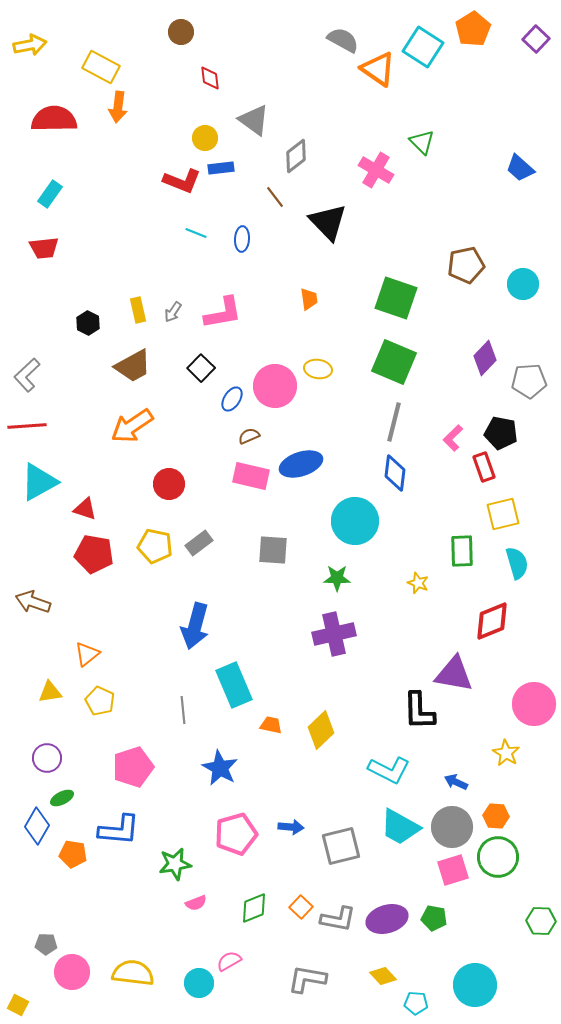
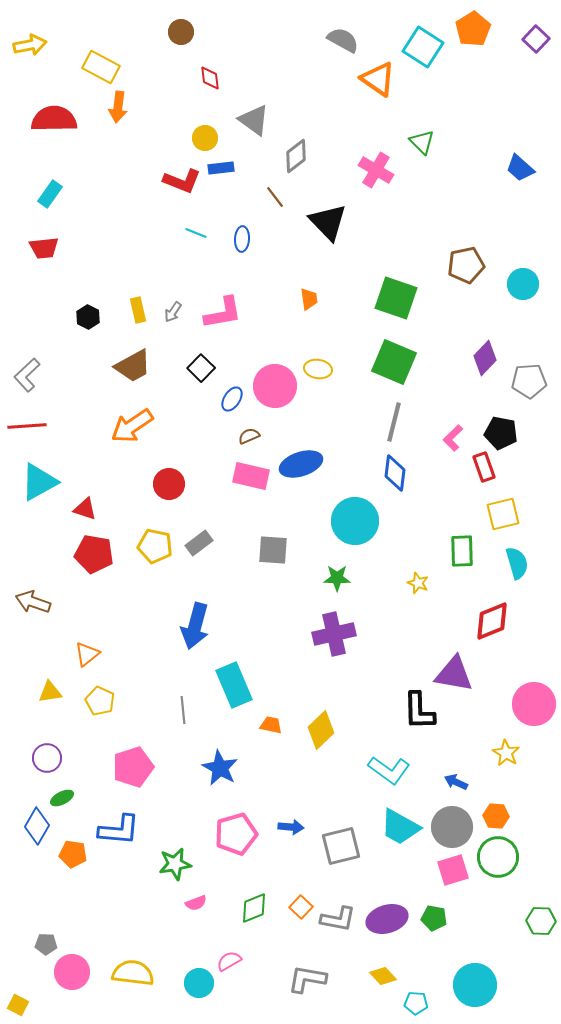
orange triangle at (378, 69): moved 10 px down
black hexagon at (88, 323): moved 6 px up
cyan L-shape at (389, 770): rotated 9 degrees clockwise
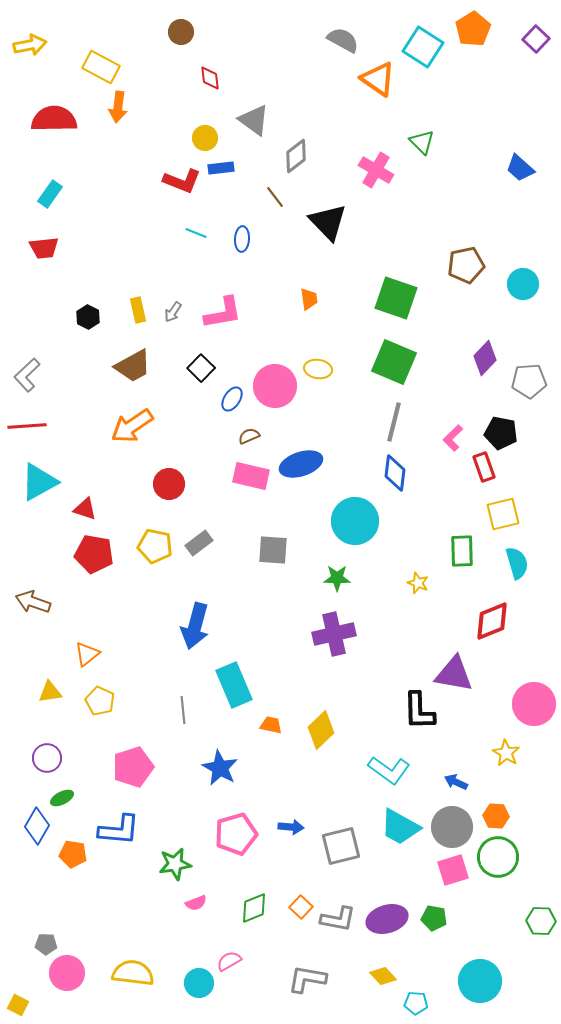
pink circle at (72, 972): moved 5 px left, 1 px down
cyan circle at (475, 985): moved 5 px right, 4 px up
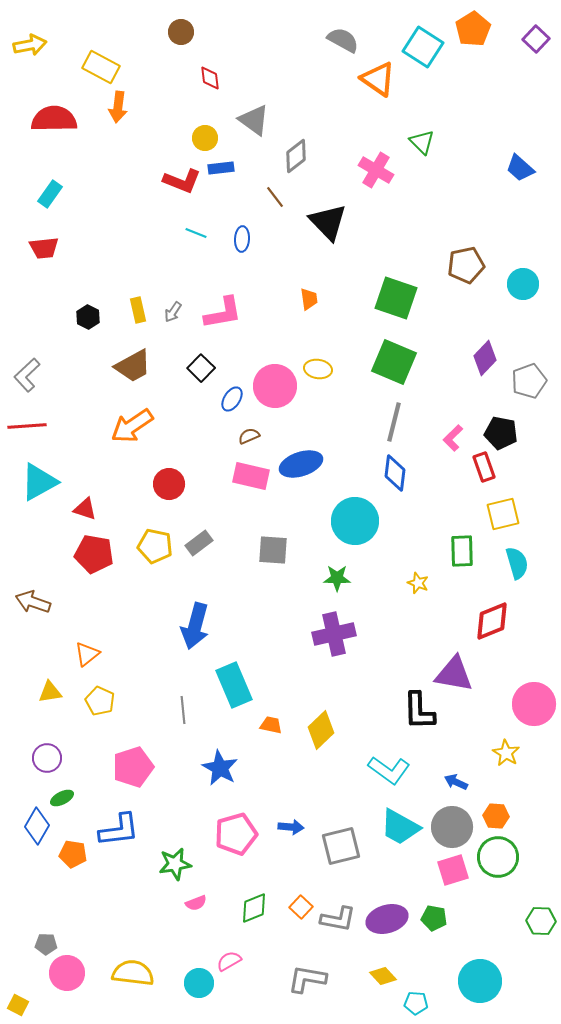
gray pentagon at (529, 381): rotated 16 degrees counterclockwise
blue L-shape at (119, 830): rotated 12 degrees counterclockwise
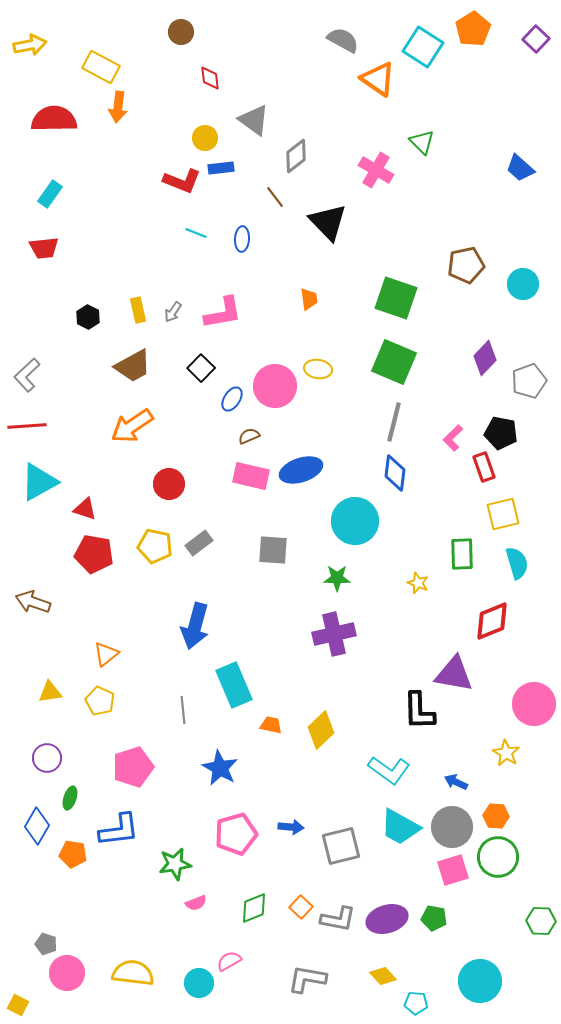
blue ellipse at (301, 464): moved 6 px down
green rectangle at (462, 551): moved 3 px down
orange triangle at (87, 654): moved 19 px right
green ellipse at (62, 798): moved 8 px right; rotated 45 degrees counterclockwise
gray pentagon at (46, 944): rotated 15 degrees clockwise
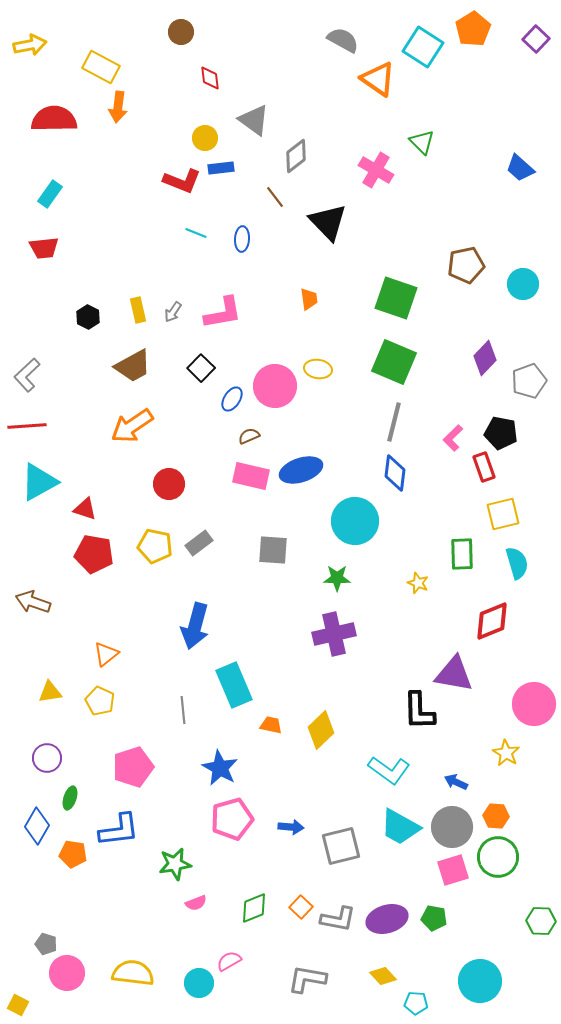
pink pentagon at (236, 834): moved 4 px left, 15 px up
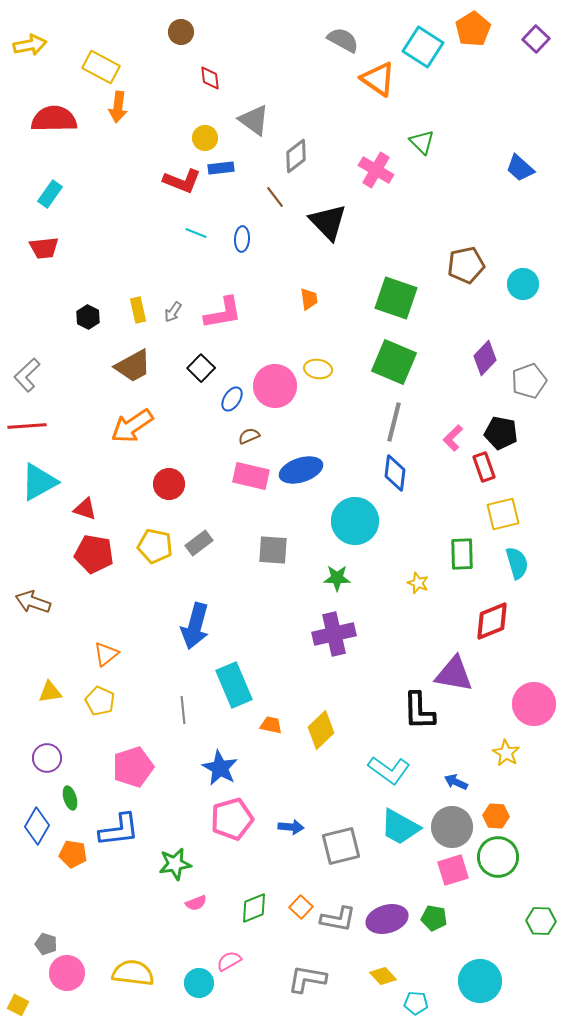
green ellipse at (70, 798): rotated 35 degrees counterclockwise
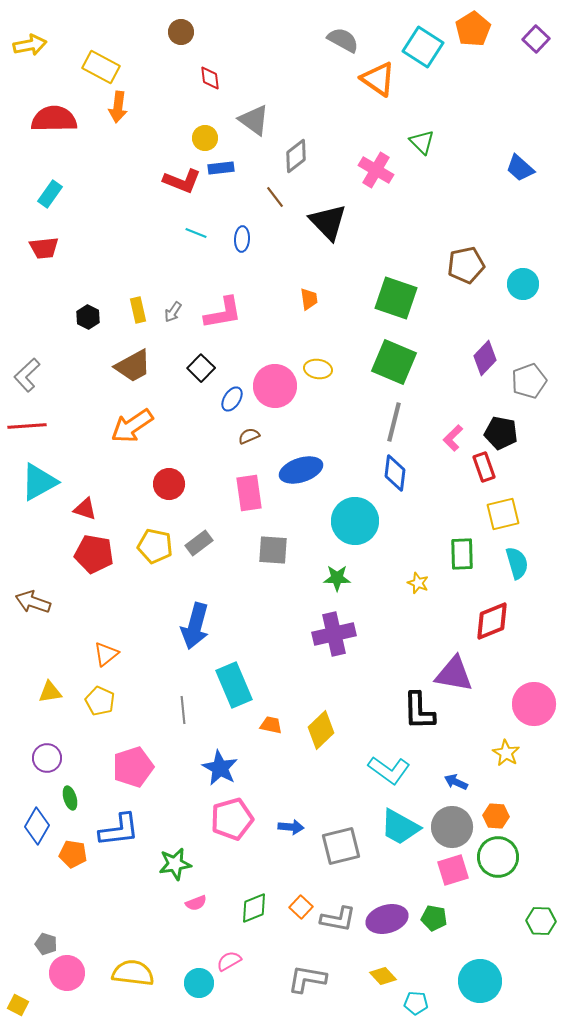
pink rectangle at (251, 476): moved 2 px left, 17 px down; rotated 69 degrees clockwise
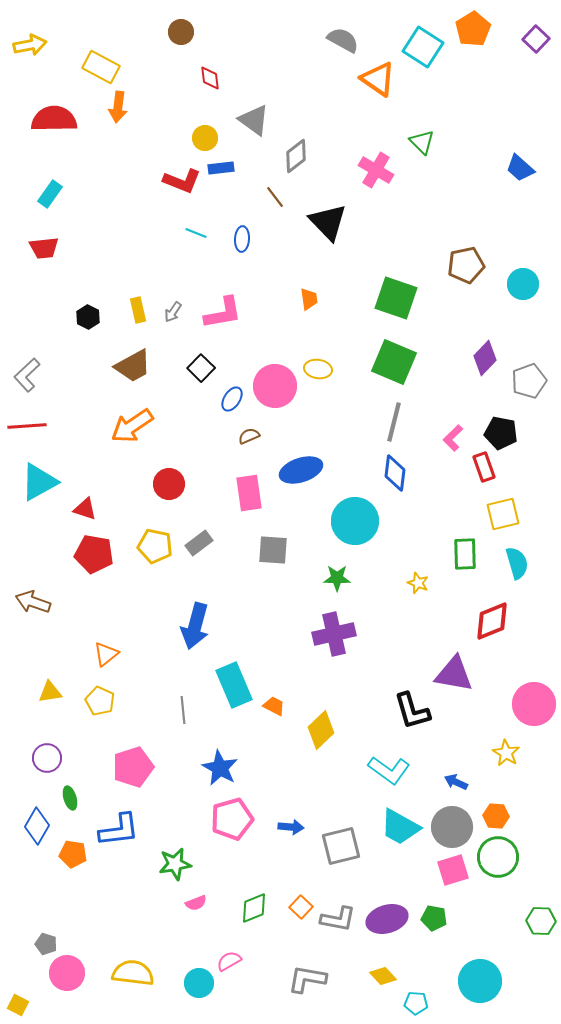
green rectangle at (462, 554): moved 3 px right
black L-shape at (419, 711): moved 7 px left; rotated 15 degrees counterclockwise
orange trapezoid at (271, 725): moved 3 px right, 19 px up; rotated 15 degrees clockwise
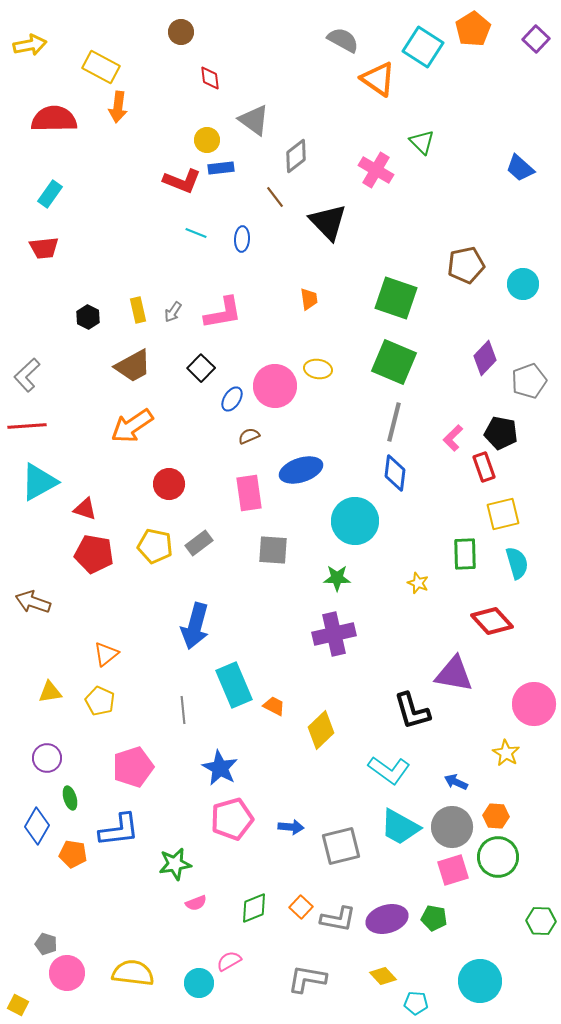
yellow circle at (205, 138): moved 2 px right, 2 px down
red diamond at (492, 621): rotated 69 degrees clockwise
